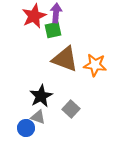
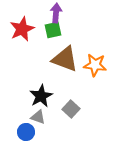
red star: moved 12 px left, 13 px down
blue circle: moved 4 px down
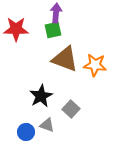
red star: moved 6 px left; rotated 25 degrees clockwise
gray triangle: moved 9 px right, 8 px down
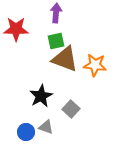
green square: moved 3 px right, 11 px down
gray triangle: moved 1 px left, 2 px down
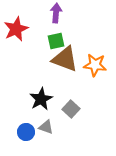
red star: rotated 25 degrees counterclockwise
black star: moved 3 px down
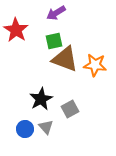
purple arrow: rotated 126 degrees counterclockwise
red star: moved 1 px down; rotated 15 degrees counterclockwise
green square: moved 2 px left
gray square: moved 1 px left; rotated 18 degrees clockwise
gray triangle: rotated 28 degrees clockwise
blue circle: moved 1 px left, 3 px up
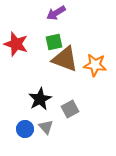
red star: moved 14 px down; rotated 15 degrees counterclockwise
green square: moved 1 px down
black star: moved 1 px left
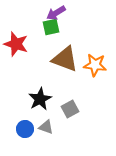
green square: moved 3 px left, 15 px up
gray triangle: rotated 28 degrees counterclockwise
